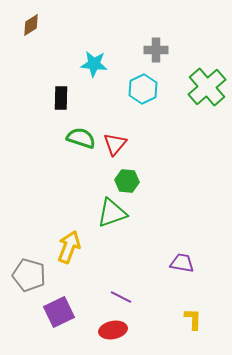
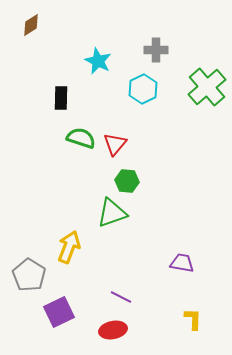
cyan star: moved 4 px right, 3 px up; rotated 20 degrees clockwise
gray pentagon: rotated 16 degrees clockwise
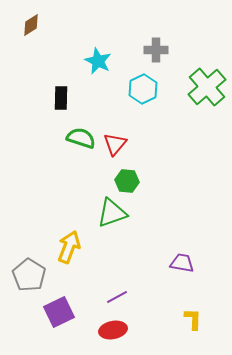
purple line: moved 4 px left; rotated 55 degrees counterclockwise
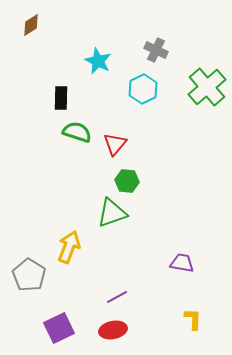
gray cross: rotated 25 degrees clockwise
green semicircle: moved 4 px left, 6 px up
purple square: moved 16 px down
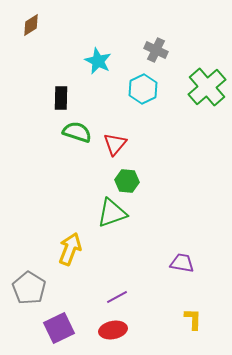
yellow arrow: moved 1 px right, 2 px down
gray pentagon: moved 13 px down
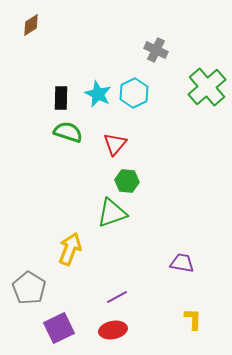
cyan star: moved 33 px down
cyan hexagon: moved 9 px left, 4 px down
green semicircle: moved 9 px left
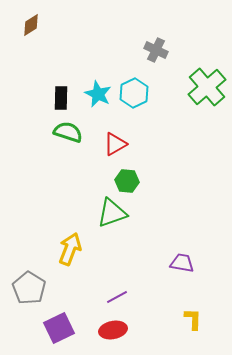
red triangle: rotated 20 degrees clockwise
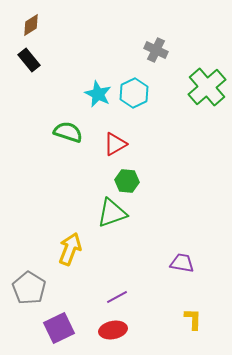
black rectangle: moved 32 px left, 38 px up; rotated 40 degrees counterclockwise
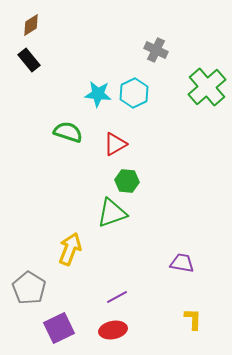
cyan star: rotated 20 degrees counterclockwise
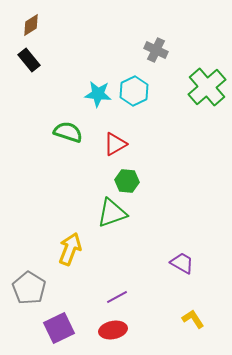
cyan hexagon: moved 2 px up
purple trapezoid: rotated 20 degrees clockwise
yellow L-shape: rotated 35 degrees counterclockwise
